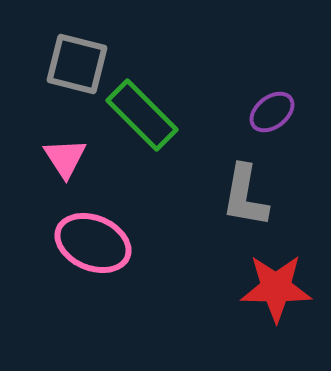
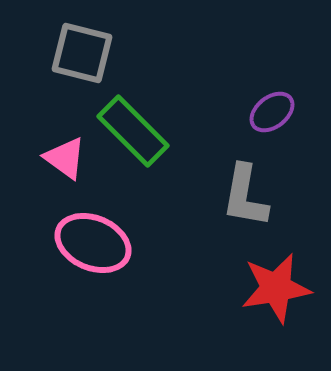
gray square: moved 5 px right, 11 px up
green rectangle: moved 9 px left, 16 px down
pink triangle: rotated 21 degrees counterclockwise
red star: rotated 10 degrees counterclockwise
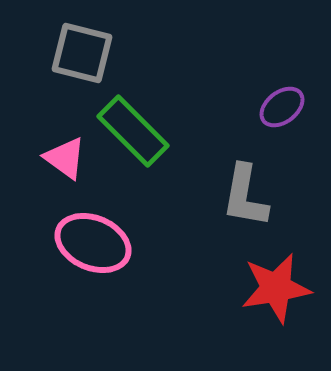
purple ellipse: moved 10 px right, 5 px up
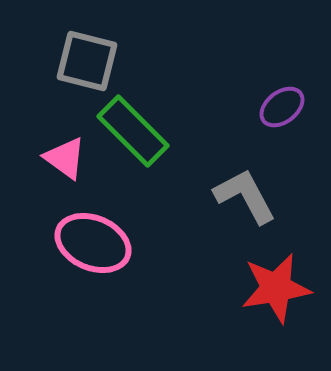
gray square: moved 5 px right, 8 px down
gray L-shape: rotated 142 degrees clockwise
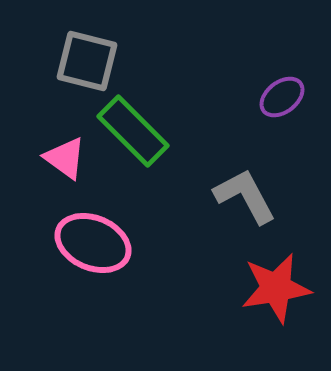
purple ellipse: moved 10 px up
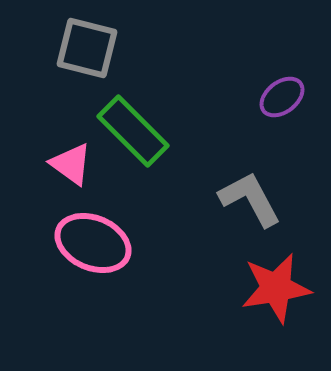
gray square: moved 13 px up
pink triangle: moved 6 px right, 6 px down
gray L-shape: moved 5 px right, 3 px down
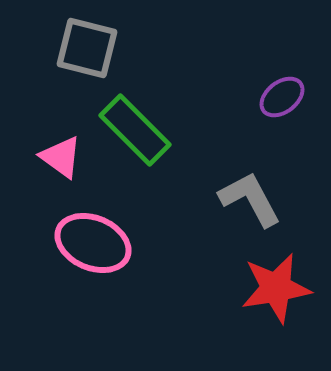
green rectangle: moved 2 px right, 1 px up
pink triangle: moved 10 px left, 7 px up
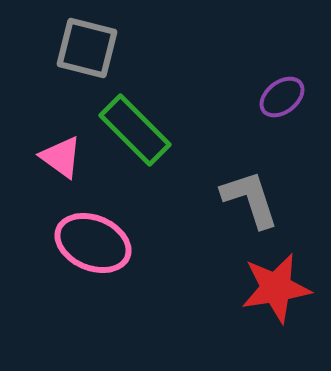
gray L-shape: rotated 10 degrees clockwise
